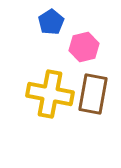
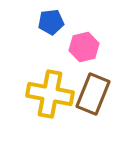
blue pentagon: rotated 25 degrees clockwise
brown rectangle: rotated 12 degrees clockwise
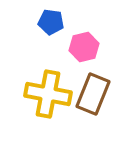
blue pentagon: rotated 15 degrees clockwise
yellow cross: moved 2 px left
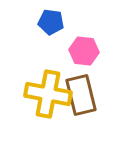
pink hexagon: moved 4 px down; rotated 20 degrees clockwise
brown rectangle: moved 12 px left, 1 px down; rotated 36 degrees counterclockwise
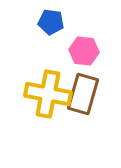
brown rectangle: moved 2 px right, 1 px up; rotated 30 degrees clockwise
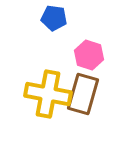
blue pentagon: moved 3 px right, 4 px up
pink hexagon: moved 5 px right, 4 px down; rotated 12 degrees clockwise
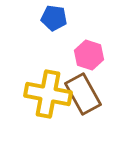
brown rectangle: rotated 45 degrees counterclockwise
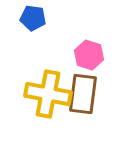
blue pentagon: moved 21 px left
brown rectangle: rotated 36 degrees clockwise
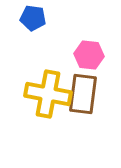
pink hexagon: rotated 12 degrees counterclockwise
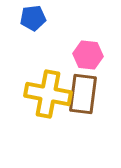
blue pentagon: rotated 15 degrees counterclockwise
pink hexagon: moved 1 px left
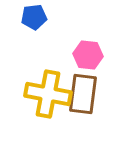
blue pentagon: moved 1 px right, 1 px up
